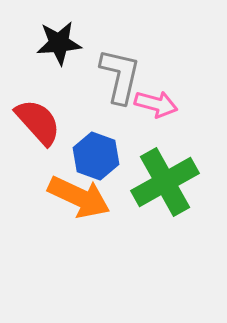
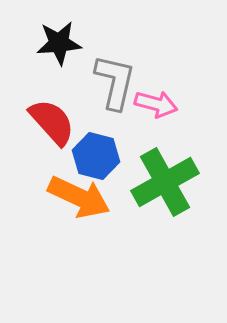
gray L-shape: moved 5 px left, 6 px down
red semicircle: moved 14 px right
blue hexagon: rotated 6 degrees counterclockwise
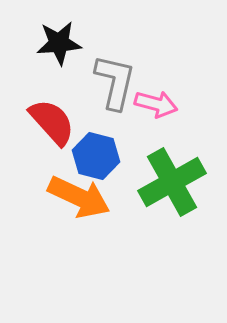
green cross: moved 7 px right
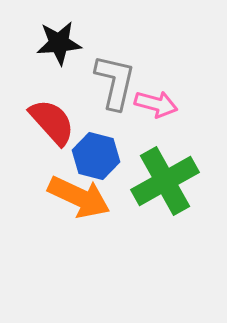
green cross: moved 7 px left, 1 px up
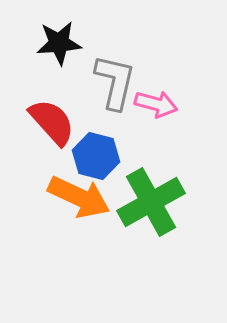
green cross: moved 14 px left, 21 px down
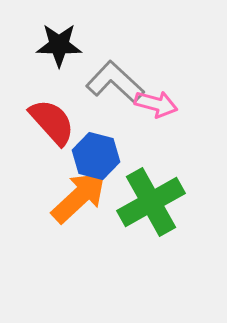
black star: moved 2 px down; rotated 6 degrees clockwise
gray L-shape: rotated 60 degrees counterclockwise
orange arrow: rotated 68 degrees counterclockwise
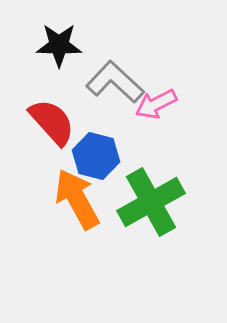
pink arrow: rotated 138 degrees clockwise
orange arrow: moved 2 px left, 2 px down; rotated 76 degrees counterclockwise
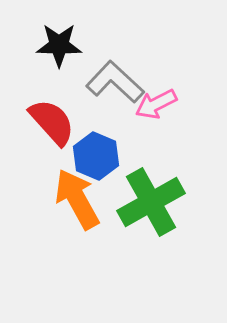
blue hexagon: rotated 9 degrees clockwise
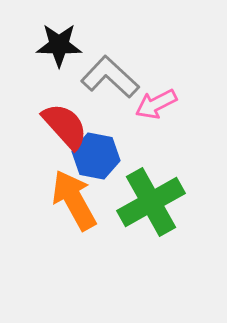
gray L-shape: moved 5 px left, 5 px up
red semicircle: moved 13 px right, 4 px down
blue hexagon: rotated 12 degrees counterclockwise
orange arrow: moved 3 px left, 1 px down
